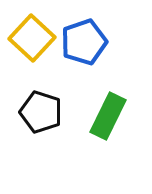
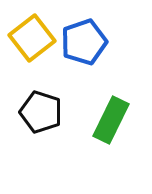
yellow square: rotated 9 degrees clockwise
green rectangle: moved 3 px right, 4 px down
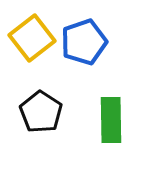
black pentagon: rotated 15 degrees clockwise
green rectangle: rotated 27 degrees counterclockwise
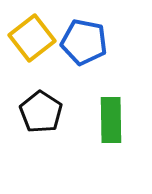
blue pentagon: rotated 30 degrees clockwise
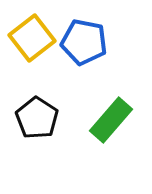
black pentagon: moved 4 px left, 6 px down
green rectangle: rotated 42 degrees clockwise
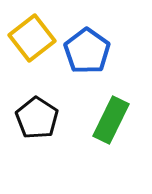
blue pentagon: moved 3 px right, 9 px down; rotated 24 degrees clockwise
green rectangle: rotated 15 degrees counterclockwise
